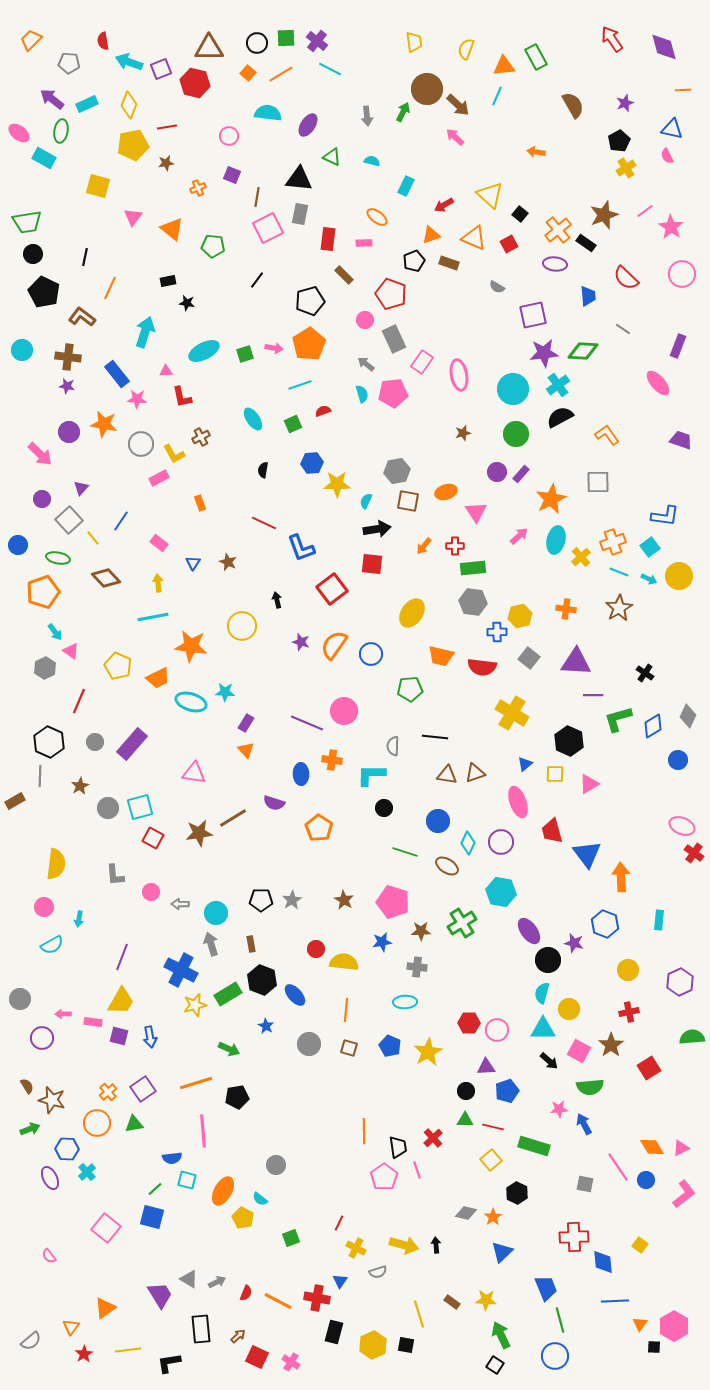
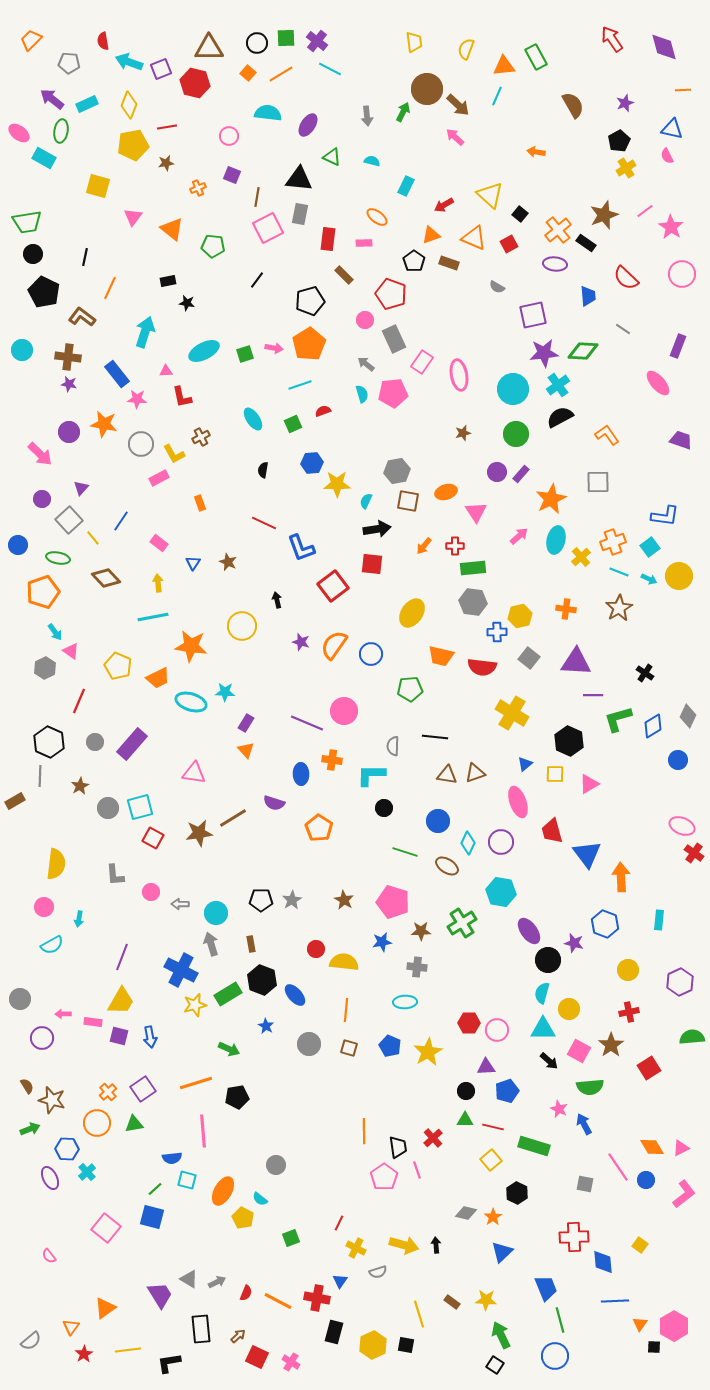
black pentagon at (414, 261): rotated 15 degrees counterclockwise
purple star at (67, 386): moved 2 px right, 2 px up
red square at (332, 589): moved 1 px right, 3 px up
pink star at (559, 1109): rotated 30 degrees clockwise
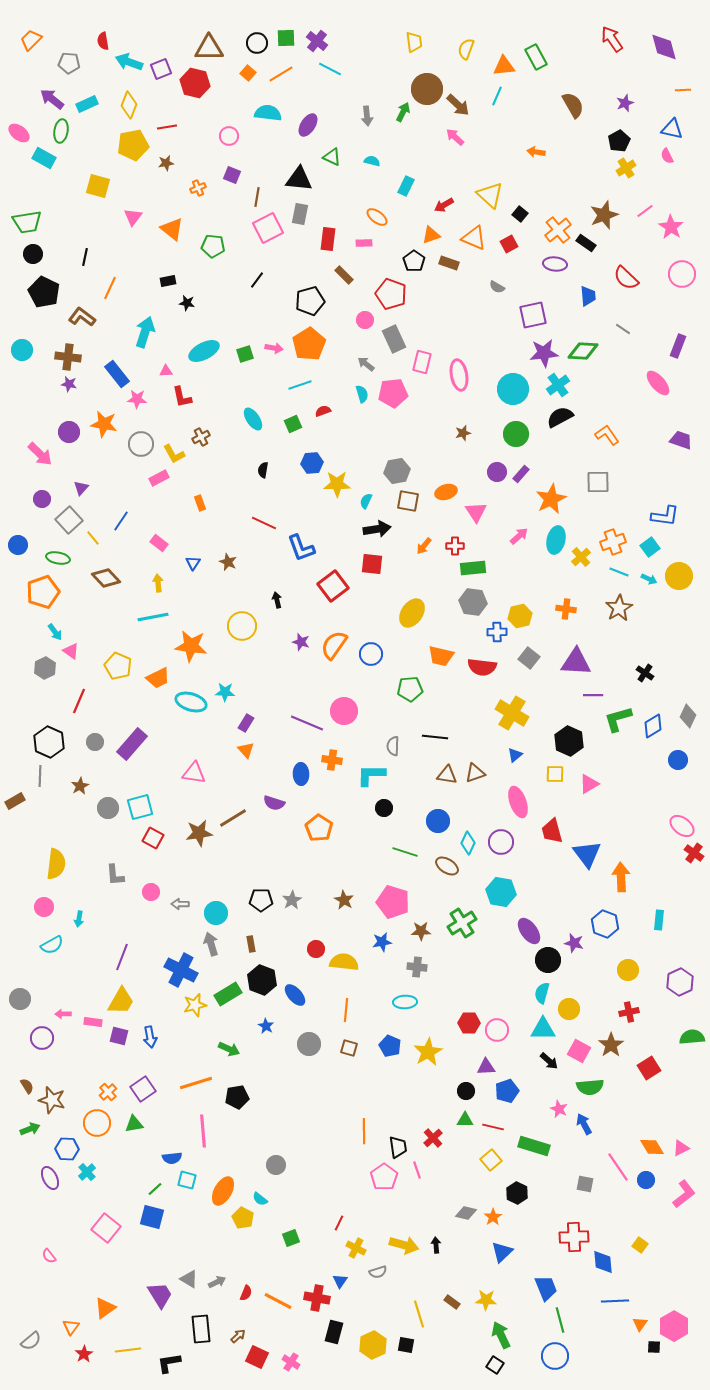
pink rectangle at (422, 362): rotated 20 degrees counterclockwise
blue triangle at (525, 764): moved 10 px left, 9 px up
pink ellipse at (682, 826): rotated 15 degrees clockwise
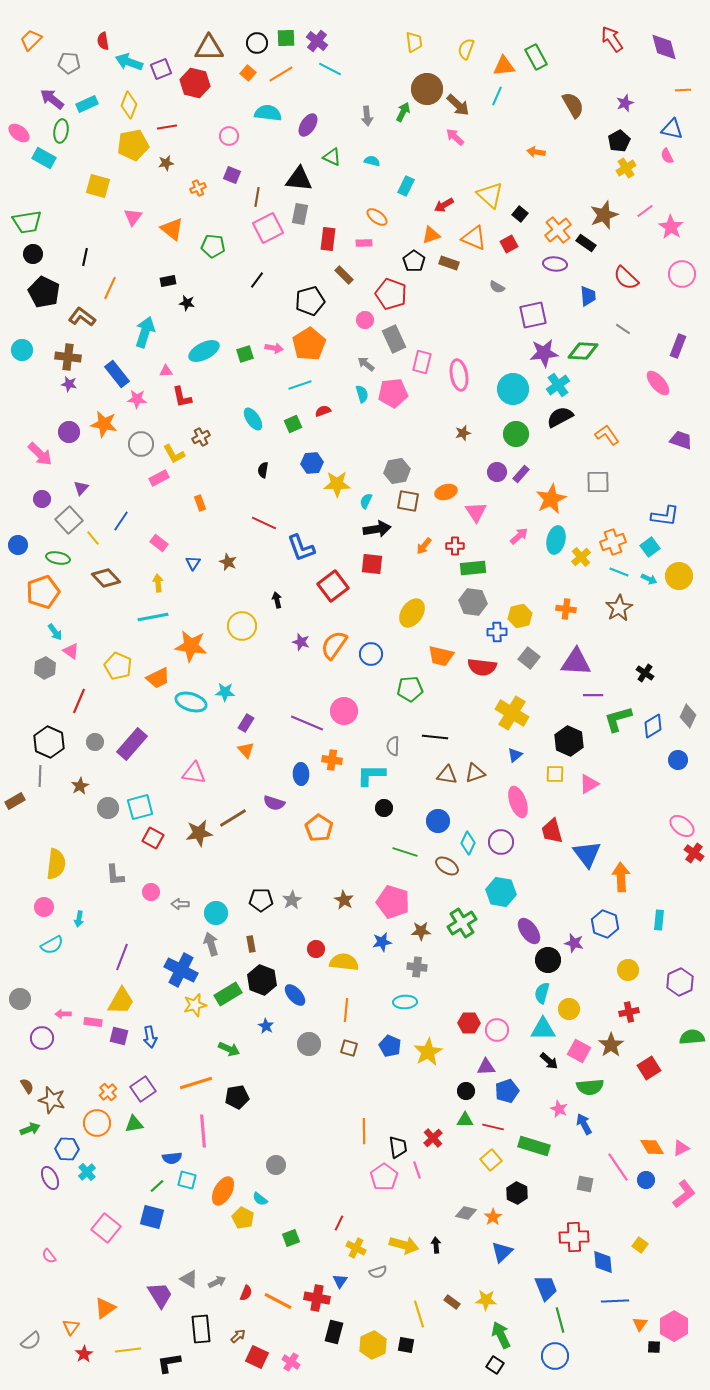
green line at (155, 1189): moved 2 px right, 3 px up
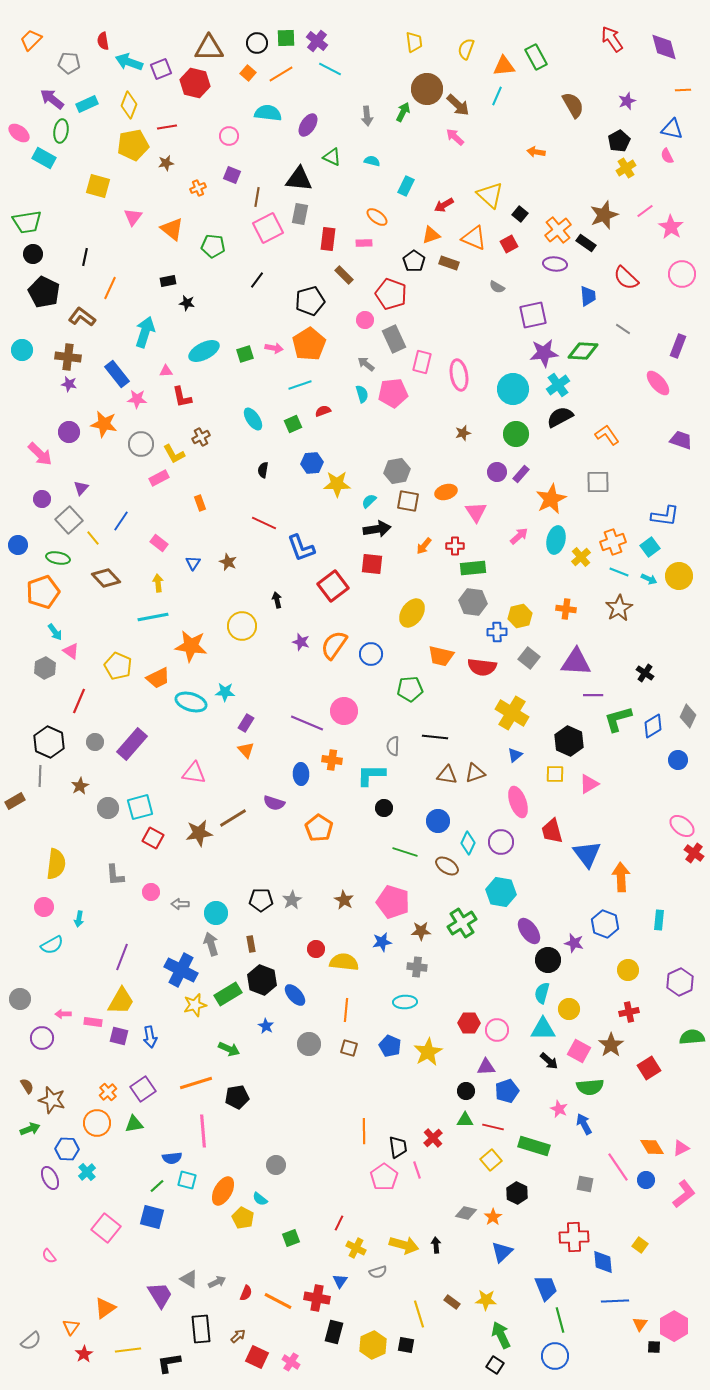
purple star at (625, 103): moved 2 px right, 2 px up
cyan semicircle at (366, 501): moved 3 px right; rotated 21 degrees clockwise
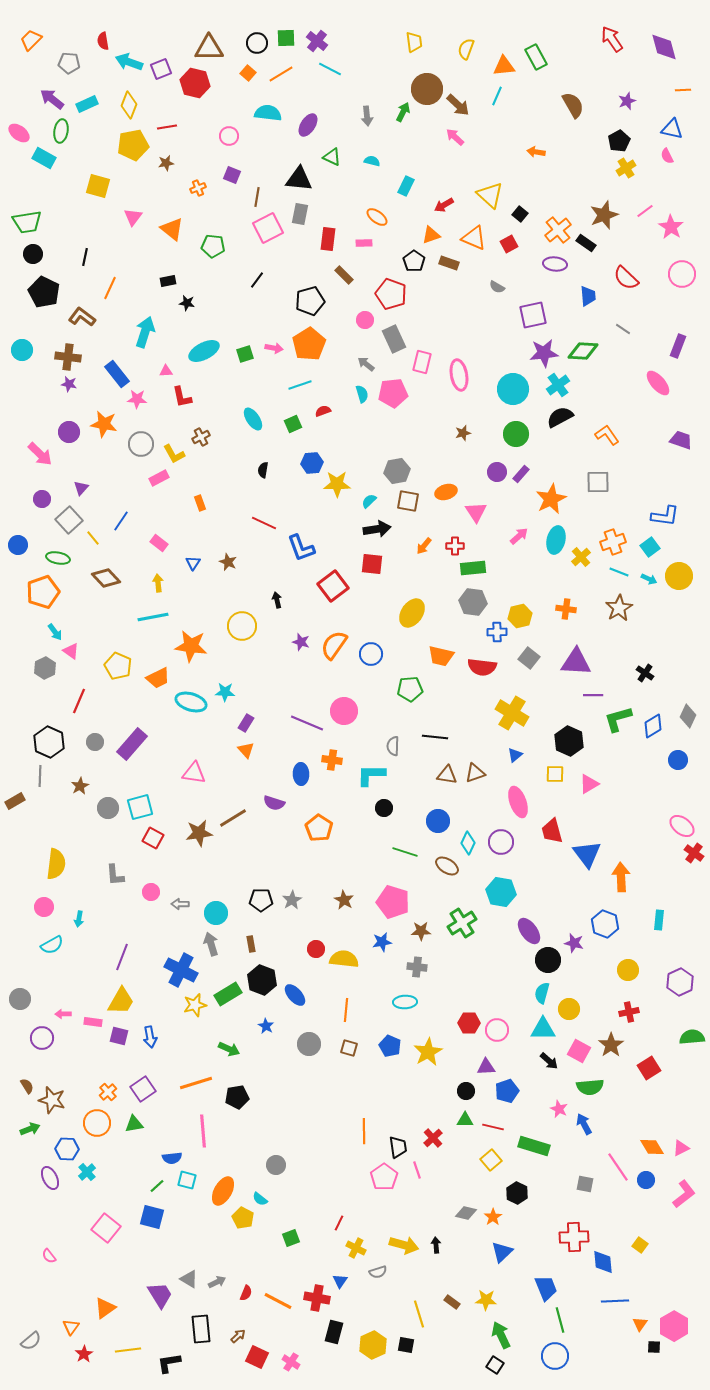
yellow semicircle at (344, 962): moved 3 px up
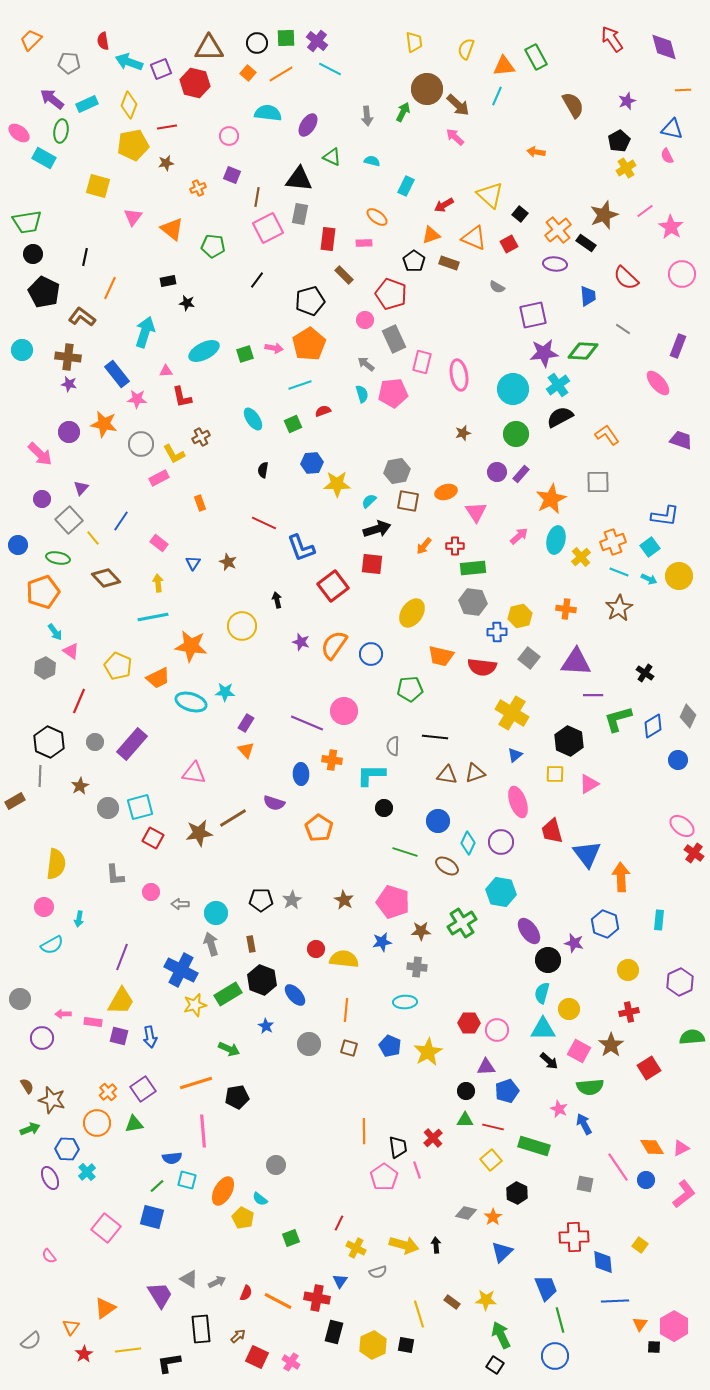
black arrow at (377, 529): rotated 8 degrees counterclockwise
